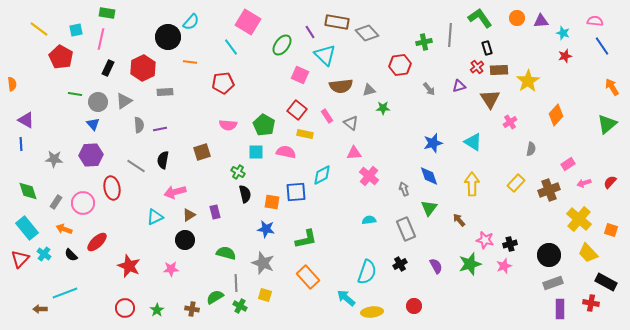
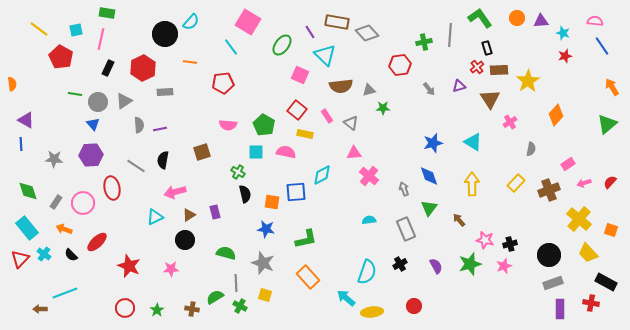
black circle at (168, 37): moved 3 px left, 3 px up
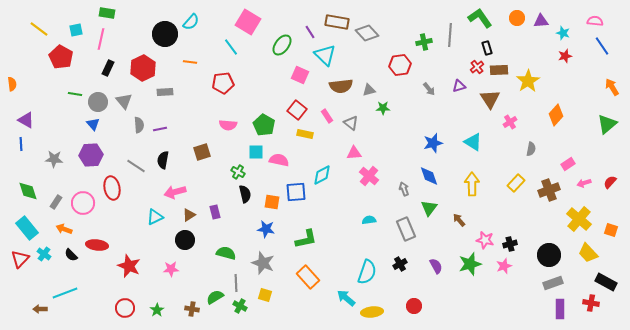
gray triangle at (124, 101): rotated 36 degrees counterclockwise
pink semicircle at (286, 152): moved 7 px left, 8 px down
red ellipse at (97, 242): moved 3 px down; rotated 50 degrees clockwise
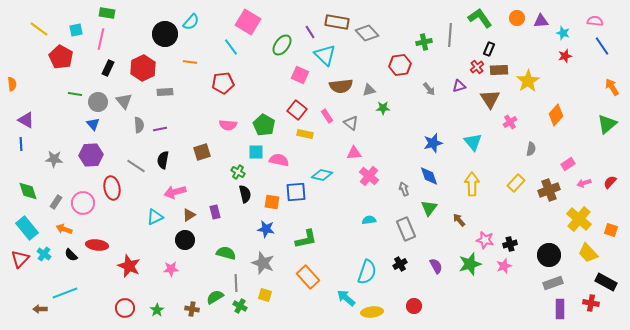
black rectangle at (487, 48): moved 2 px right, 1 px down; rotated 40 degrees clockwise
cyan triangle at (473, 142): rotated 18 degrees clockwise
cyan diamond at (322, 175): rotated 40 degrees clockwise
